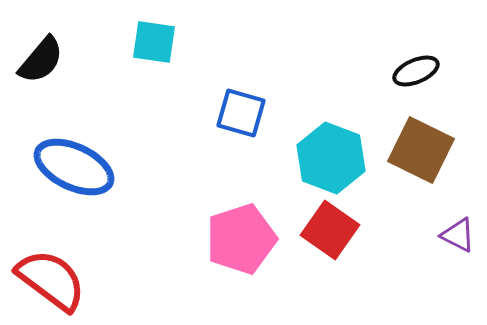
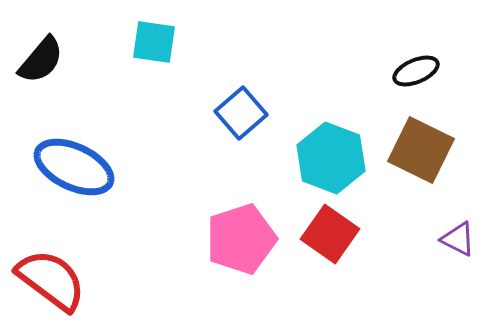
blue square: rotated 33 degrees clockwise
red square: moved 4 px down
purple triangle: moved 4 px down
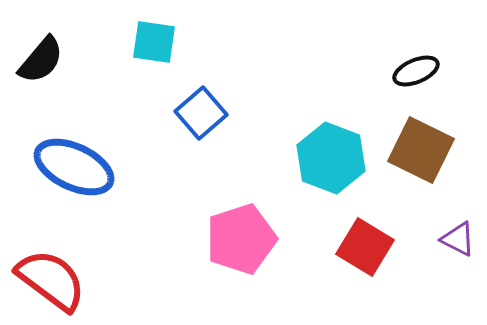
blue square: moved 40 px left
red square: moved 35 px right, 13 px down; rotated 4 degrees counterclockwise
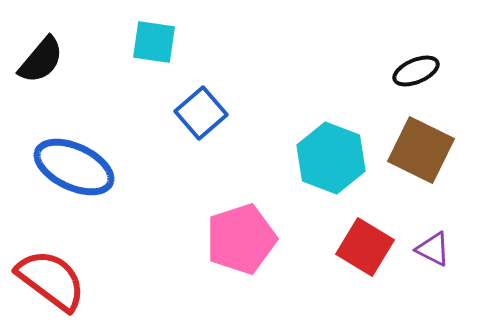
purple triangle: moved 25 px left, 10 px down
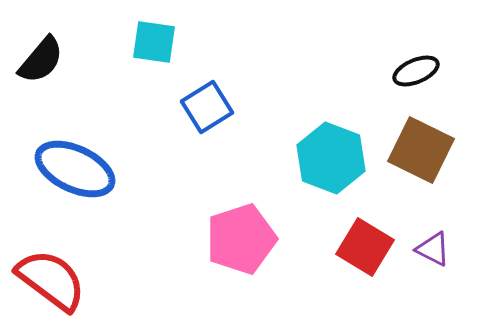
blue square: moved 6 px right, 6 px up; rotated 9 degrees clockwise
blue ellipse: moved 1 px right, 2 px down
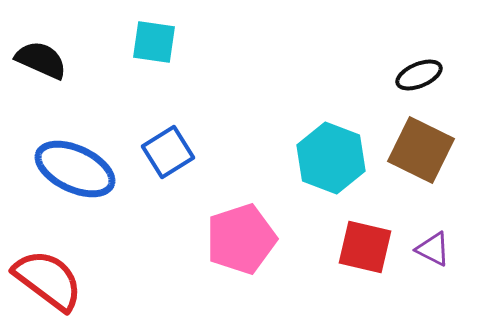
black semicircle: rotated 106 degrees counterclockwise
black ellipse: moved 3 px right, 4 px down
blue square: moved 39 px left, 45 px down
red square: rotated 18 degrees counterclockwise
red semicircle: moved 3 px left
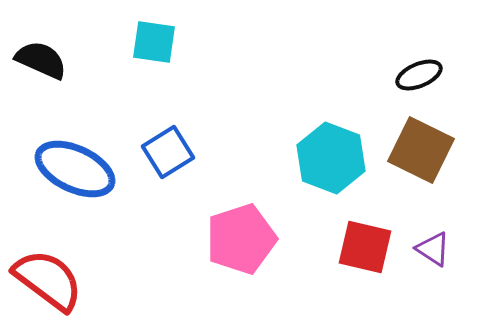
purple triangle: rotated 6 degrees clockwise
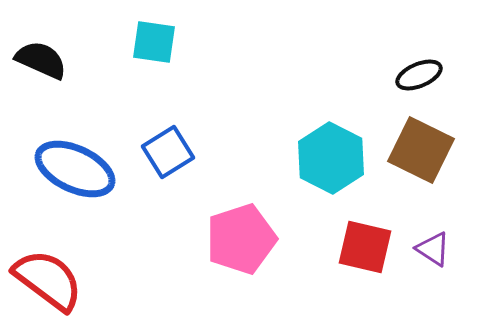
cyan hexagon: rotated 6 degrees clockwise
